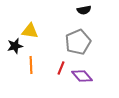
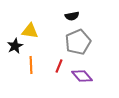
black semicircle: moved 12 px left, 6 px down
black star: rotated 14 degrees counterclockwise
red line: moved 2 px left, 2 px up
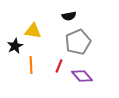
black semicircle: moved 3 px left
yellow triangle: moved 3 px right
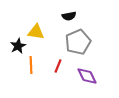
yellow triangle: moved 3 px right, 1 px down
black star: moved 3 px right
red line: moved 1 px left
purple diamond: moved 5 px right; rotated 15 degrees clockwise
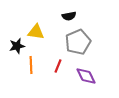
black star: moved 1 px left; rotated 14 degrees clockwise
purple diamond: moved 1 px left
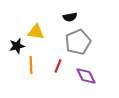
black semicircle: moved 1 px right, 1 px down
